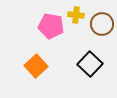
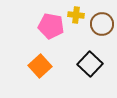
orange square: moved 4 px right
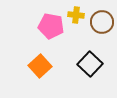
brown circle: moved 2 px up
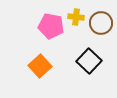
yellow cross: moved 2 px down
brown circle: moved 1 px left, 1 px down
black square: moved 1 px left, 3 px up
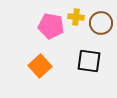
black square: rotated 35 degrees counterclockwise
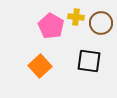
pink pentagon: rotated 20 degrees clockwise
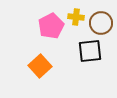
pink pentagon: rotated 15 degrees clockwise
black square: moved 1 px right, 10 px up; rotated 15 degrees counterclockwise
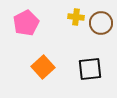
pink pentagon: moved 25 px left, 3 px up
black square: moved 18 px down
orange square: moved 3 px right, 1 px down
